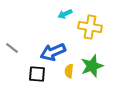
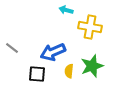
cyan arrow: moved 1 px right, 4 px up; rotated 40 degrees clockwise
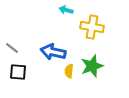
yellow cross: moved 2 px right
blue arrow: rotated 35 degrees clockwise
black square: moved 19 px left, 2 px up
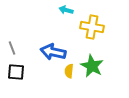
gray line: rotated 32 degrees clockwise
green star: rotated 25 degrees counterclockwise
black square: moved 2 px left
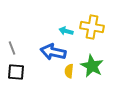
cyan arrow: moved 21 px down
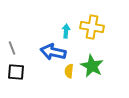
cyan arrow: rotated 80 degrees clockwise
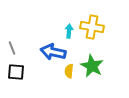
cyan arrow: moved 3 px right
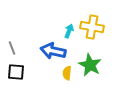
cyan arrow: rotated 16 degrees clockwise
blue arrow: moved 1 px up
green star: moved 2 px left, 1 px up
yellow semicircle: moved 2 px left, 2 px down
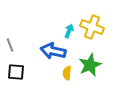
yellow cross: rotated 10 degrees clockwise
gray line: moved 2 px left, 3 px up
green star: rotated 20 degrees clockwise
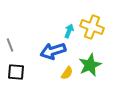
blue arrow: rotated 30 degrees counterclockwise
yellow semicircle: rotated 152 degrees counterclockwise
